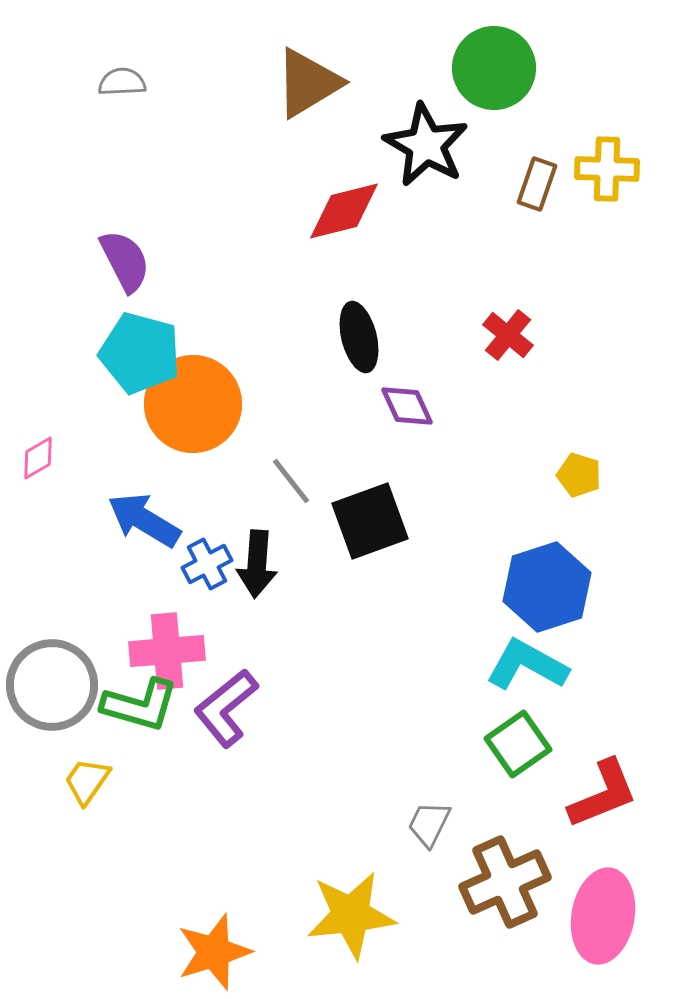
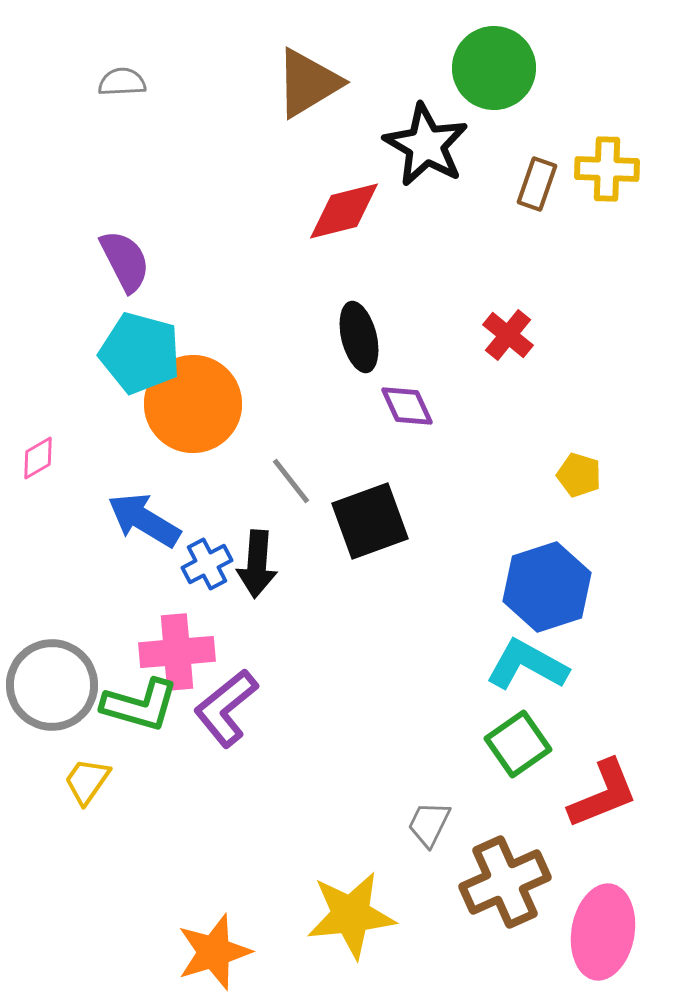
pink cross: moved 10 px right, 1 px down
pink ellipse: moved 16 px down
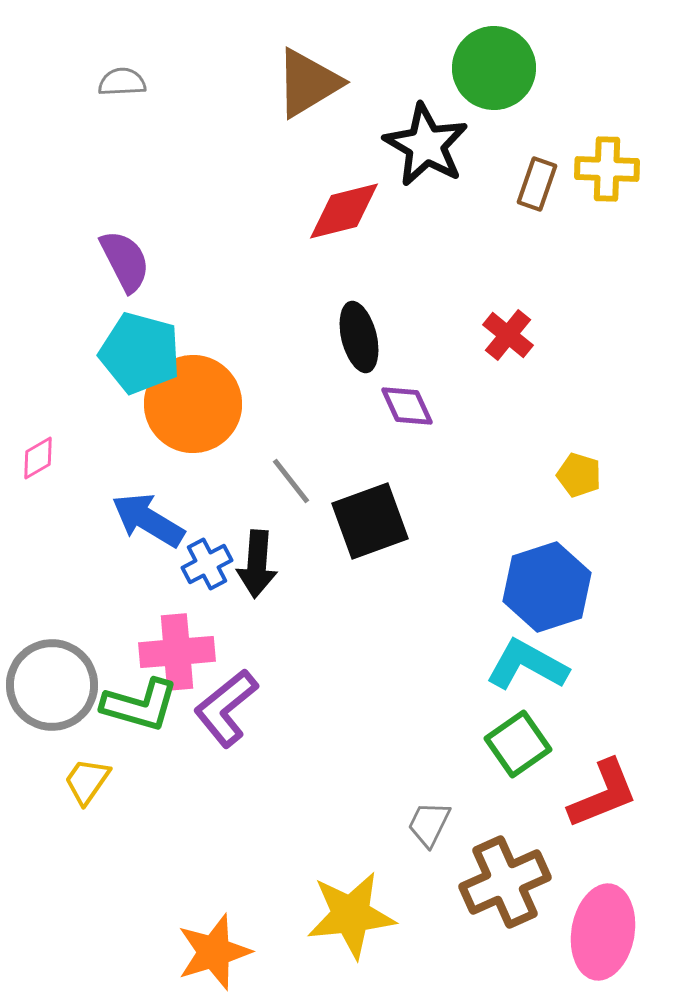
blue arrow: moved 4 px right
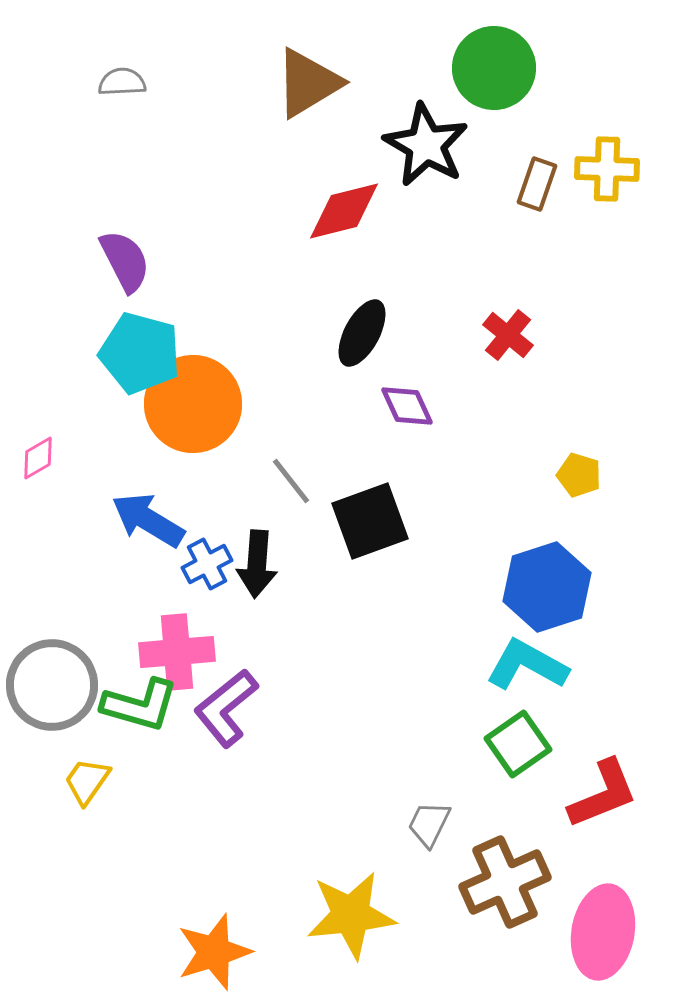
black ellipse: moved 3 px right, 4 px up; rotated 42 degrees clockwise
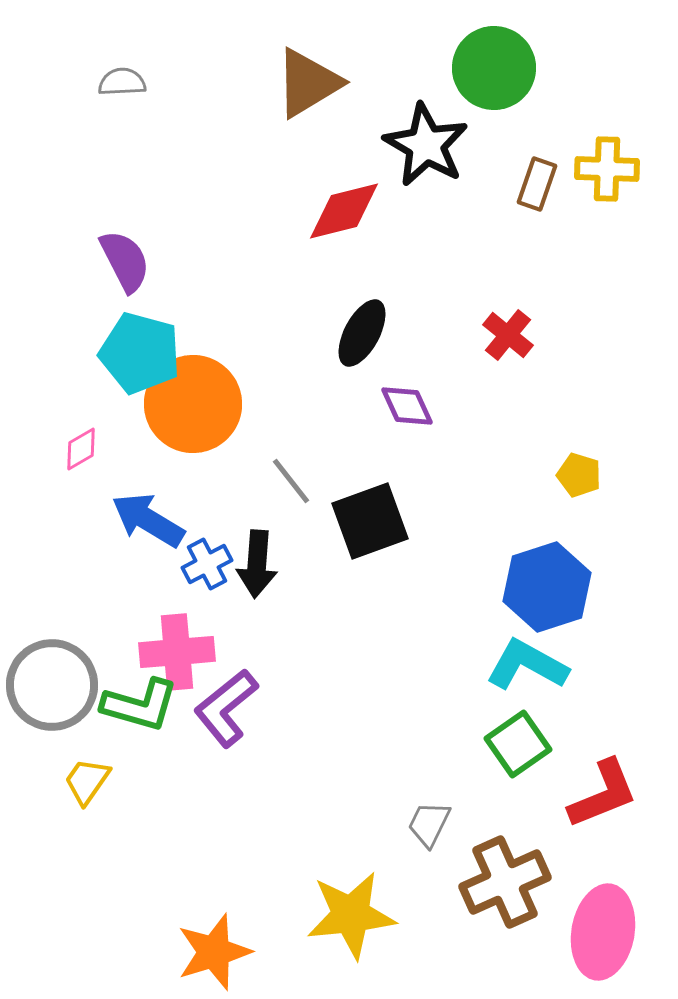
pink diamond: moved 43 px right, 9 px up
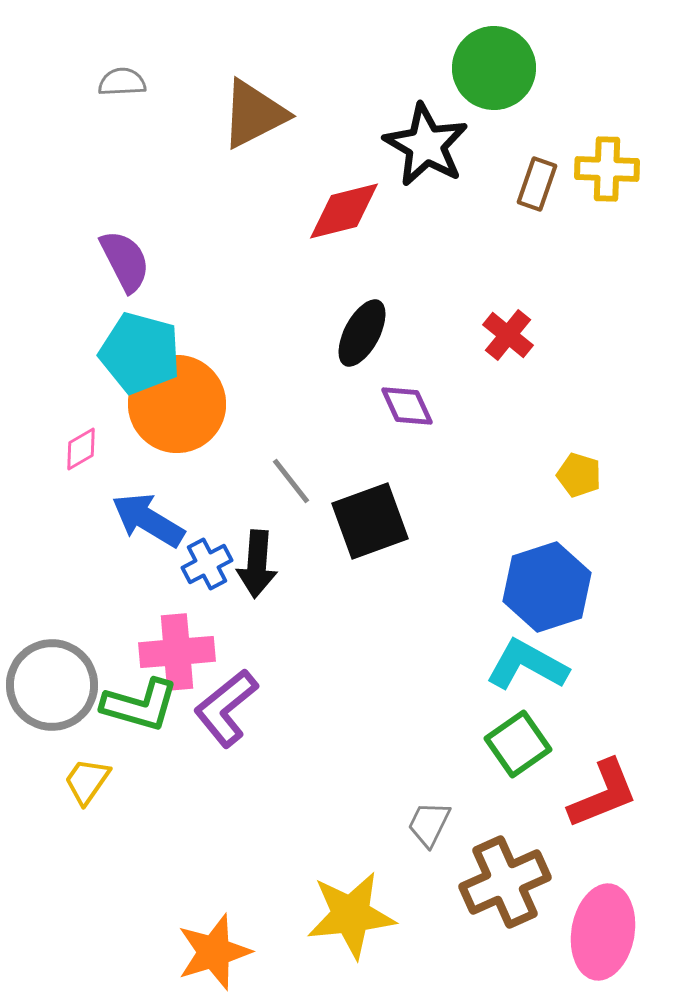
brown triangle: moved 54 px left, 31 px down; rotated 4 degrees clockwise
orange circle: moved 16 px left
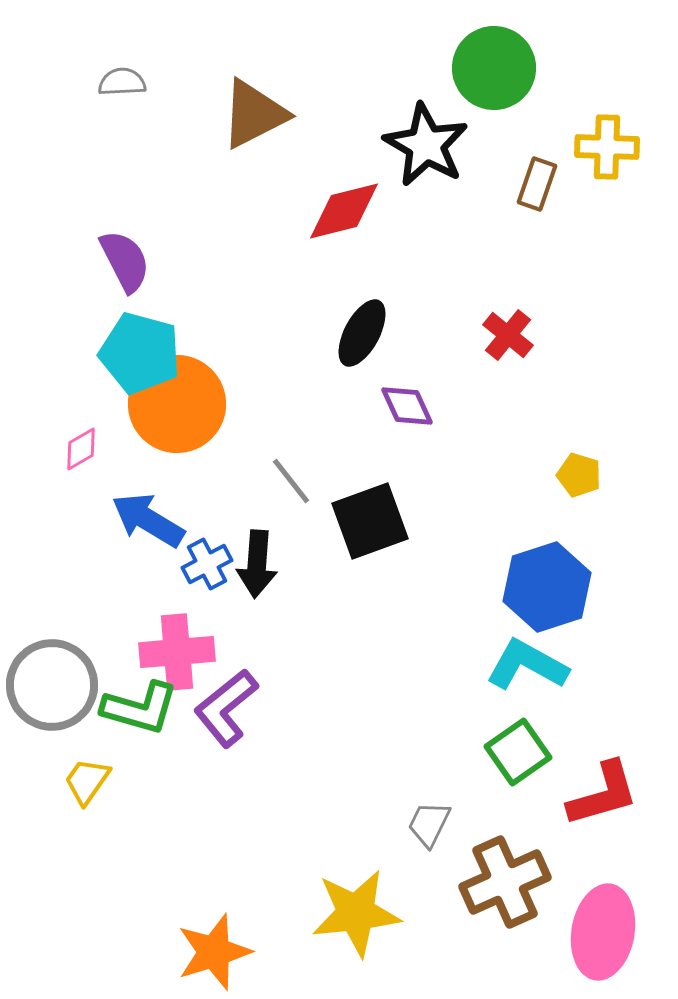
yellow cross: moved 22 px up
green L-shape: moved 3 px down
green square: moved 8 px down
red L-shape: rotated 6 degrees clockwise
yellow star: moved 5 px right, 2 px up
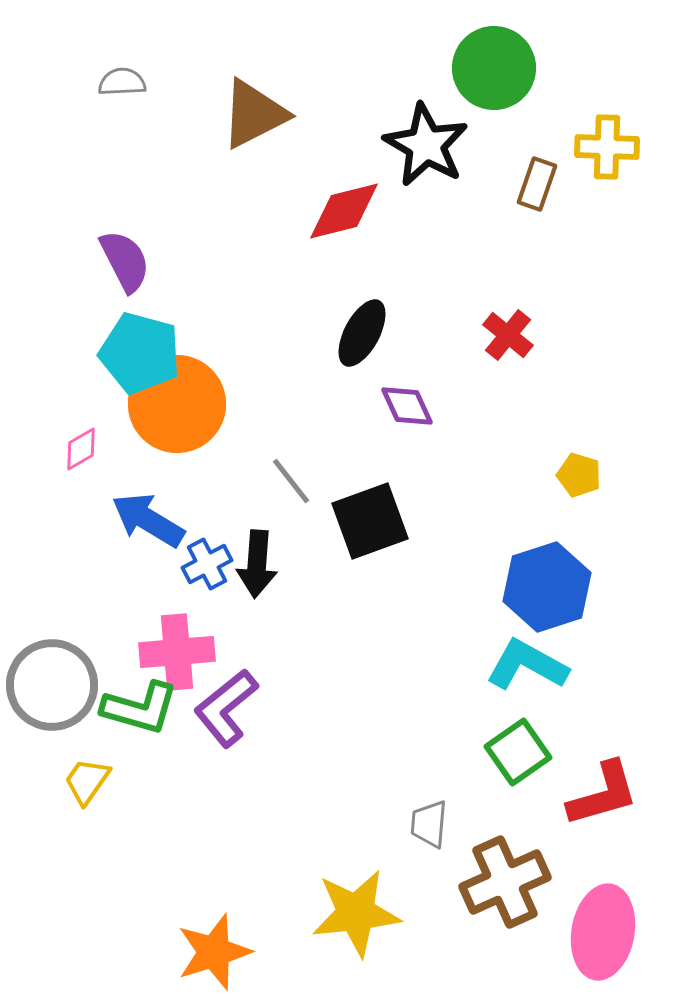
gray trapezoid: rotated 21 degrees counterclockwise
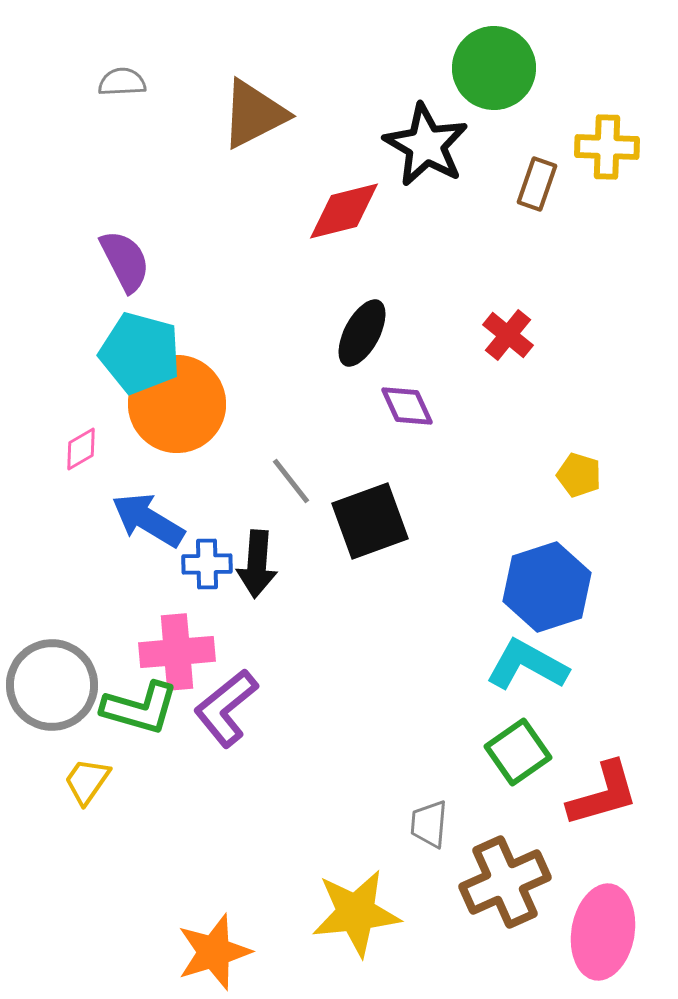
blue cross: rotated 27 degrees clockwise
